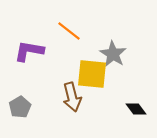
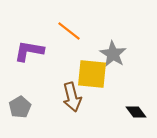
black diamond: moved 3 px down
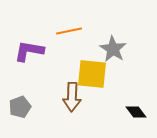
orange line: rotated 50 degrees counterclockwise
gray star: moved 5 px up
brown arrow: rotated 16 degrees clockwise
gray pentagon: rotated 10 degrees clockwise
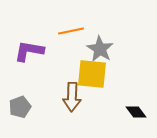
orange line: moved 2 px right
gray star: moved 13 px left
